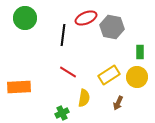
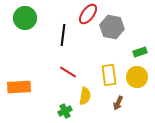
red ellipse: moved 2 px right, 4 px up; rotated 30 degrees counterclockwise
green rectangle: rotated 72 degrees clockwise
yellow rectangle: rotated 65 degrees counterclockwise
yellow semicircle: moved 1 px right, 2 px up
green cross: moved 3 px right, 2 px up
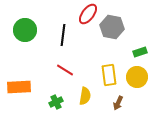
green circle: moved 12 px down
red line: moved 3 px left, 2 px up
green cross: moved 9 px left, 9 px up
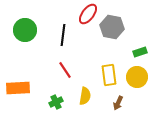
red line: rotated 24 degrees clockwise
orange rectangle: moved 1 px left, 1 px down
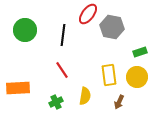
red line: moved 3 px left
brown arrow: moved 1 px right, 1 px up
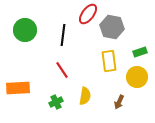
yellow rectangle: moved 14 px up
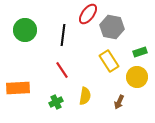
yellow rectangle: rotated 25 degrees counterclockwise
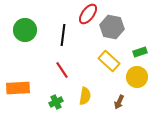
yellow rectangle: rotated 15 degrees counterclockwise
